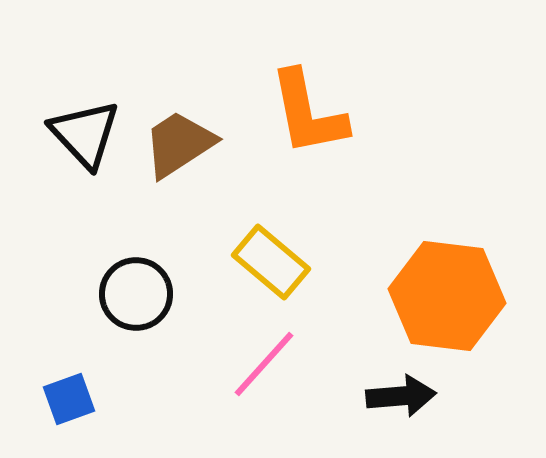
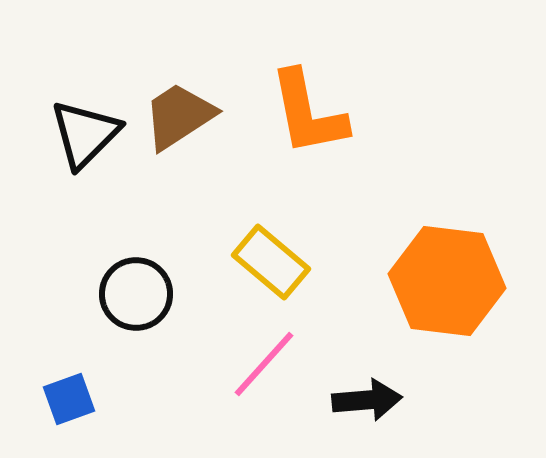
black triangle: rotated 28 degrees clockwise
brown trapezoid: moved 28 px up
orange hexagon: moved 15 px up
black arrow: moved 34 px left, 4 px down
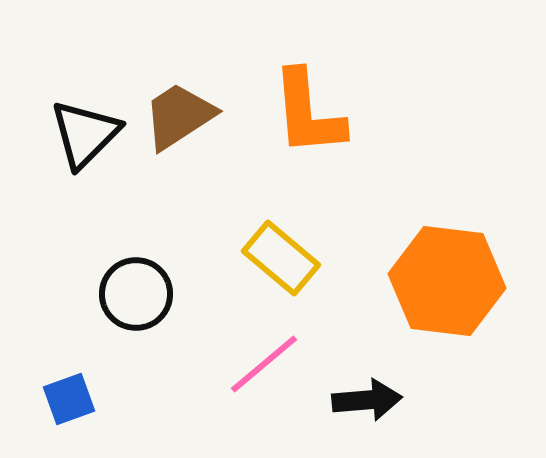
orange L-shape: rotated 6 degrees clockwise
yellow rectangle: moved 10 px right, 4 px up
pink line: rotated 8 degrees clockwise
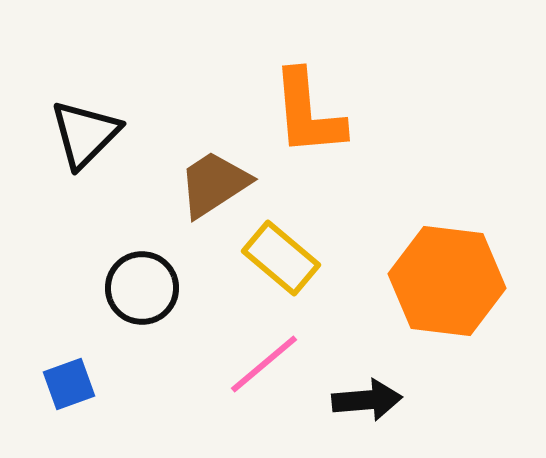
brown trapezoid: moved 35 px right, 68 px down
black circle: moved 6 px right, 6 px up
blue square: moved 15 px up
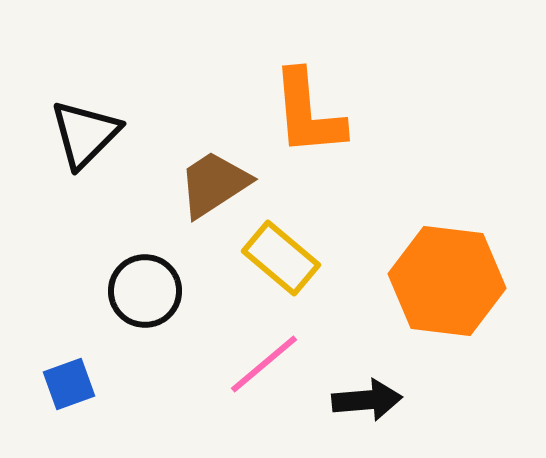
black circle: moved 3 px right, 3 px down
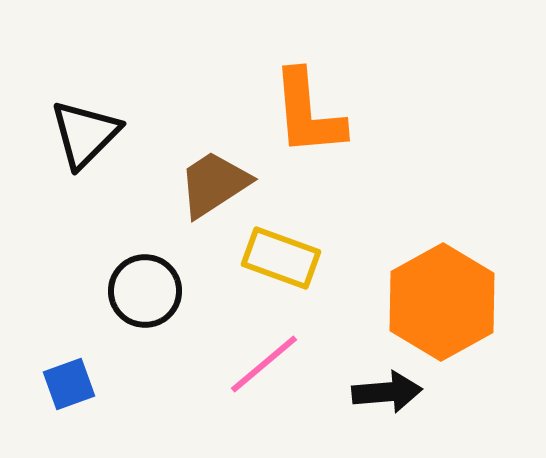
yellow rectangle: rotated 20 degrees counterclockwise
orange hexagon: moved 5 px left, 21 px down; rotated 24 degrees clockwise
black arrow: moved 20 px right, 8 px up
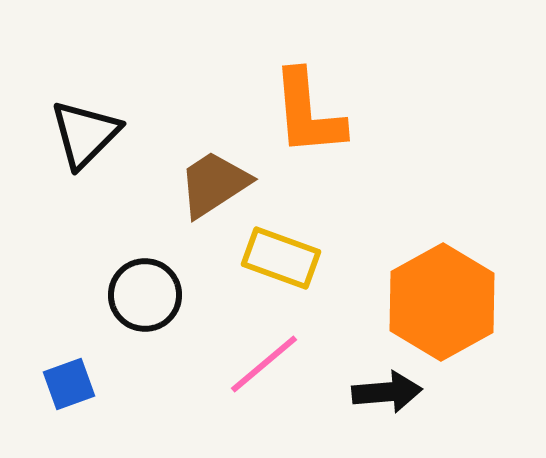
black circle: moved 4 px down
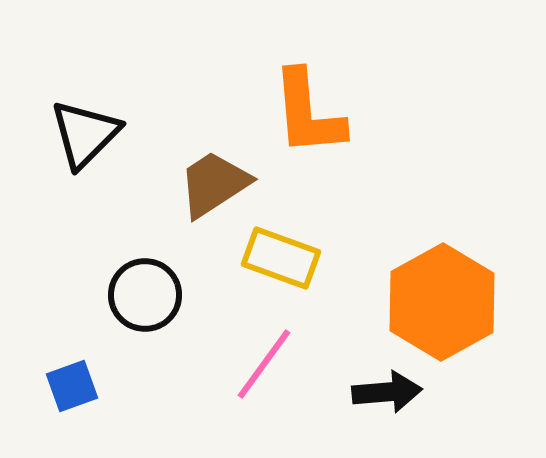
pink line: rotated 14 degrees counterclockwise
blue square: moved 3 px right, 2 px down
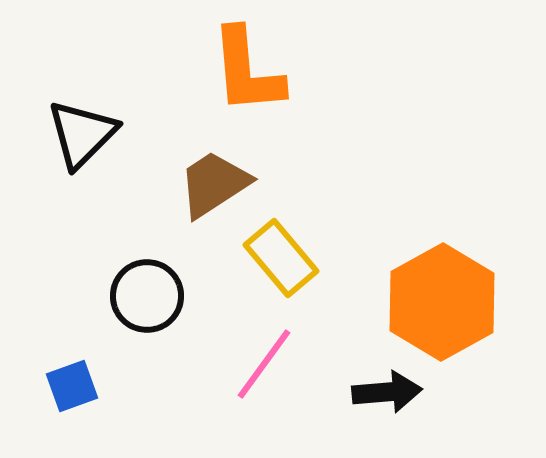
orange L-shape: moved 61 px left, 42 px up
black triangle: moved 3 px left
yellow rectangle: rotated 30 degrees clockwise
black circle: moved 2 px right, 1 px down
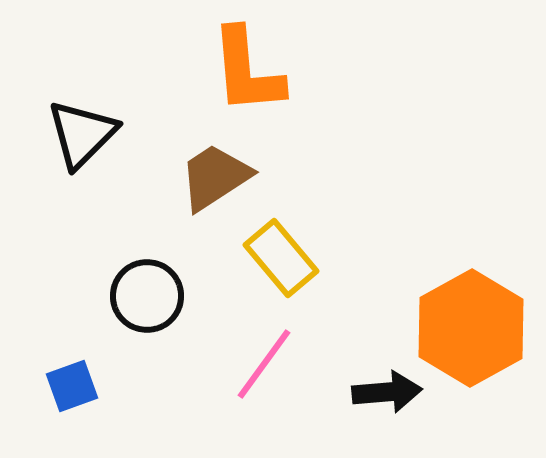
brown trapezoid: moved 1 px right, 7 px up
orange hexagon: moved 29 px right, 26 px down
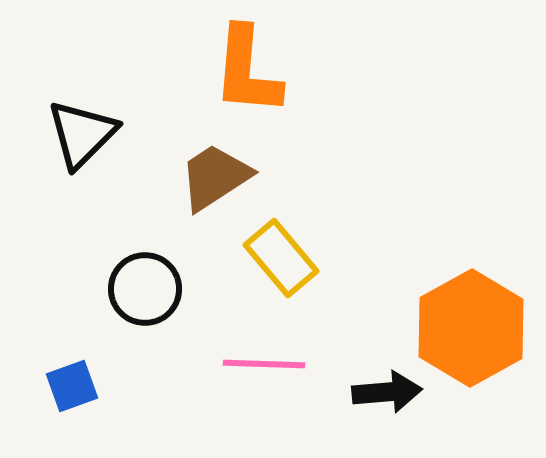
orange L-shape: rotated 10 degrees clockwise
black circle: moved 2 px left, 7 px up
pink line: rotated 56 degrees clockwise
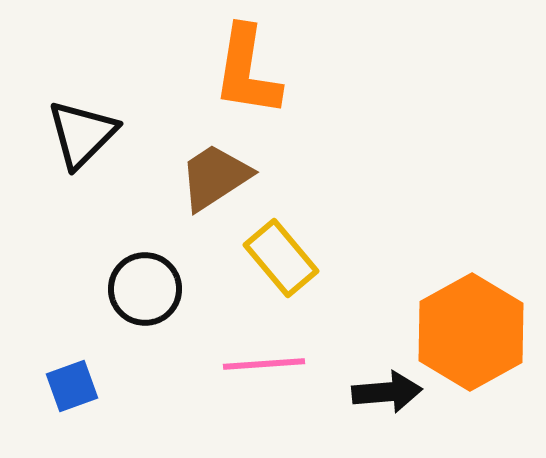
orange L-shape: rotated 4 degrees clockwise
orange hexagon: moved 4 px down
pink line: rotated 6 degrees counterclockwise
